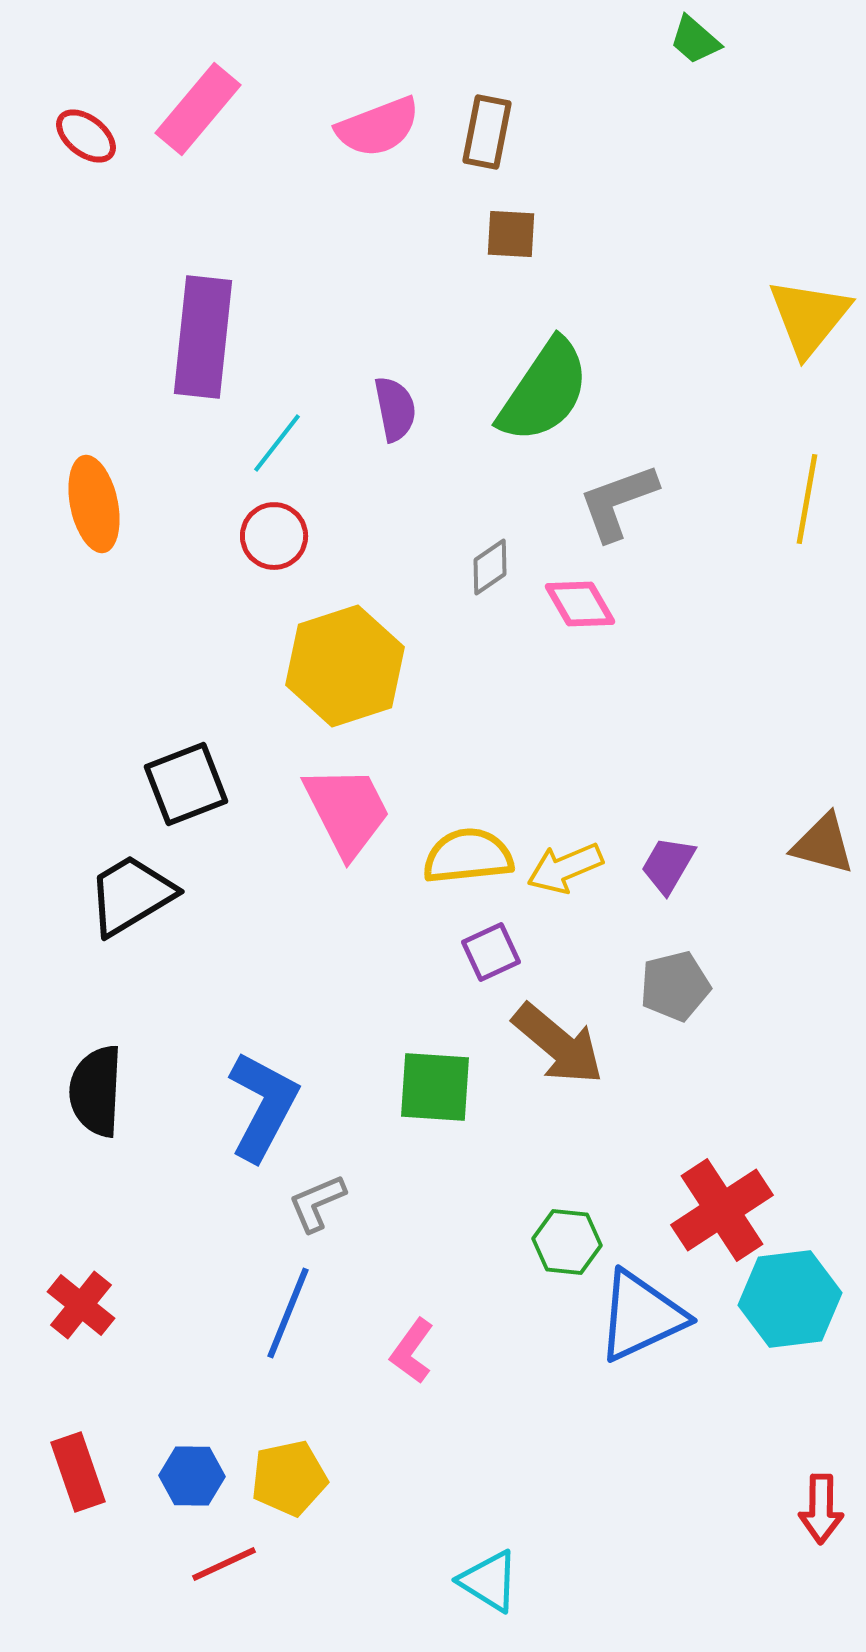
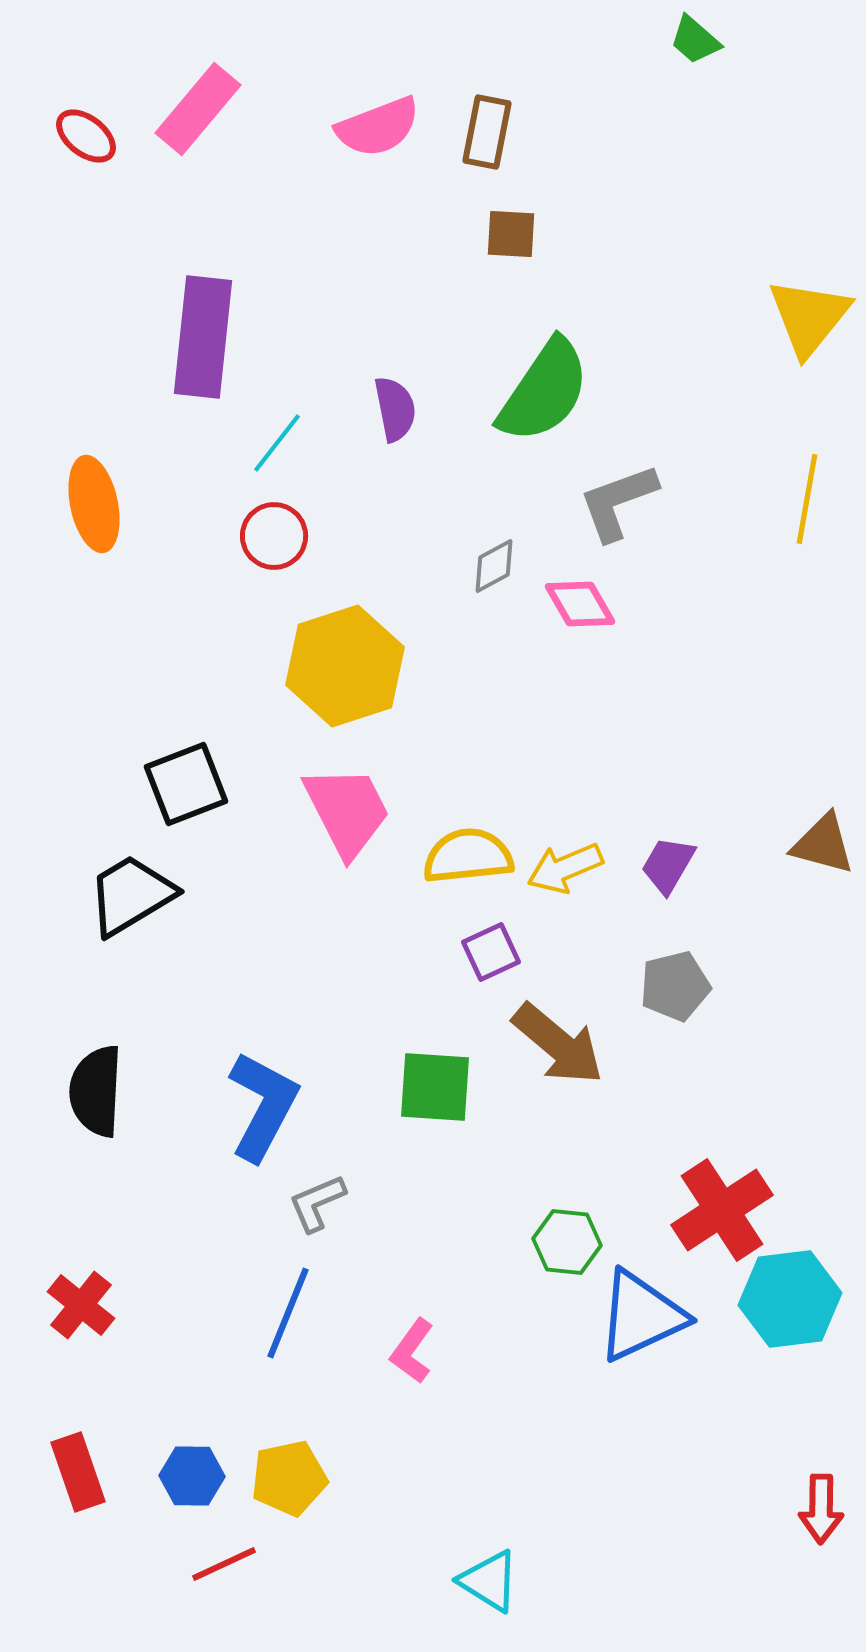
gray diamond at (490, 567): moved 4 px right, 1 px up; rotated 6 degrees clockwise
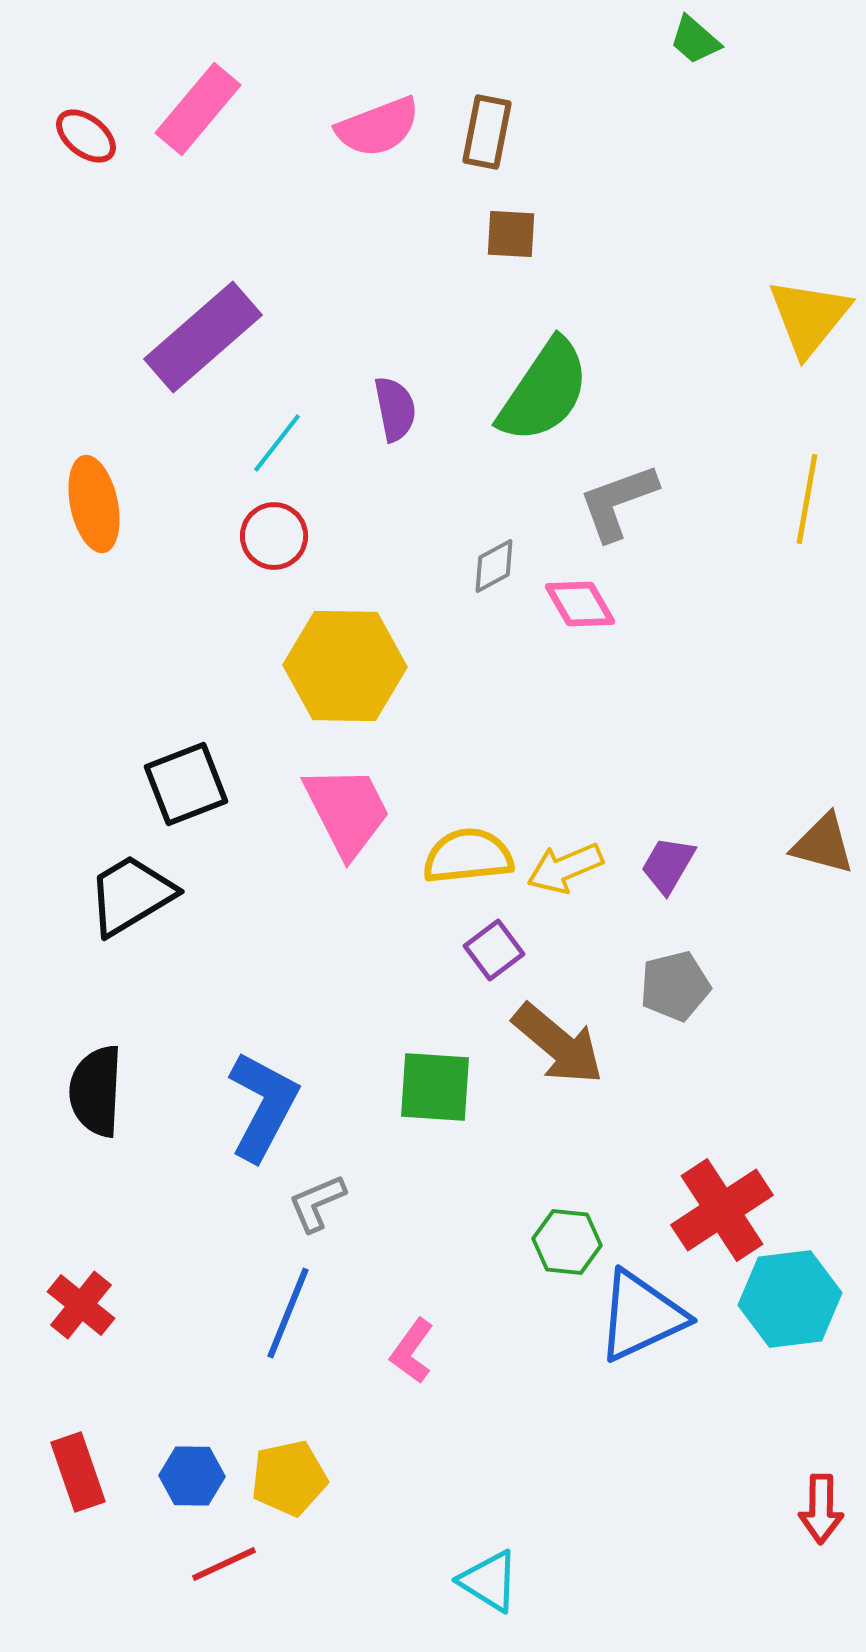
purple rectangle at (203, 337): rotated 43 degrees clockwise
yellow hexagon at (345, 666): rotated 19 degrees clockwise
purple square at (491, 952): moved 3 px right, 2 px up; rotated 12 degrees counterclockwise
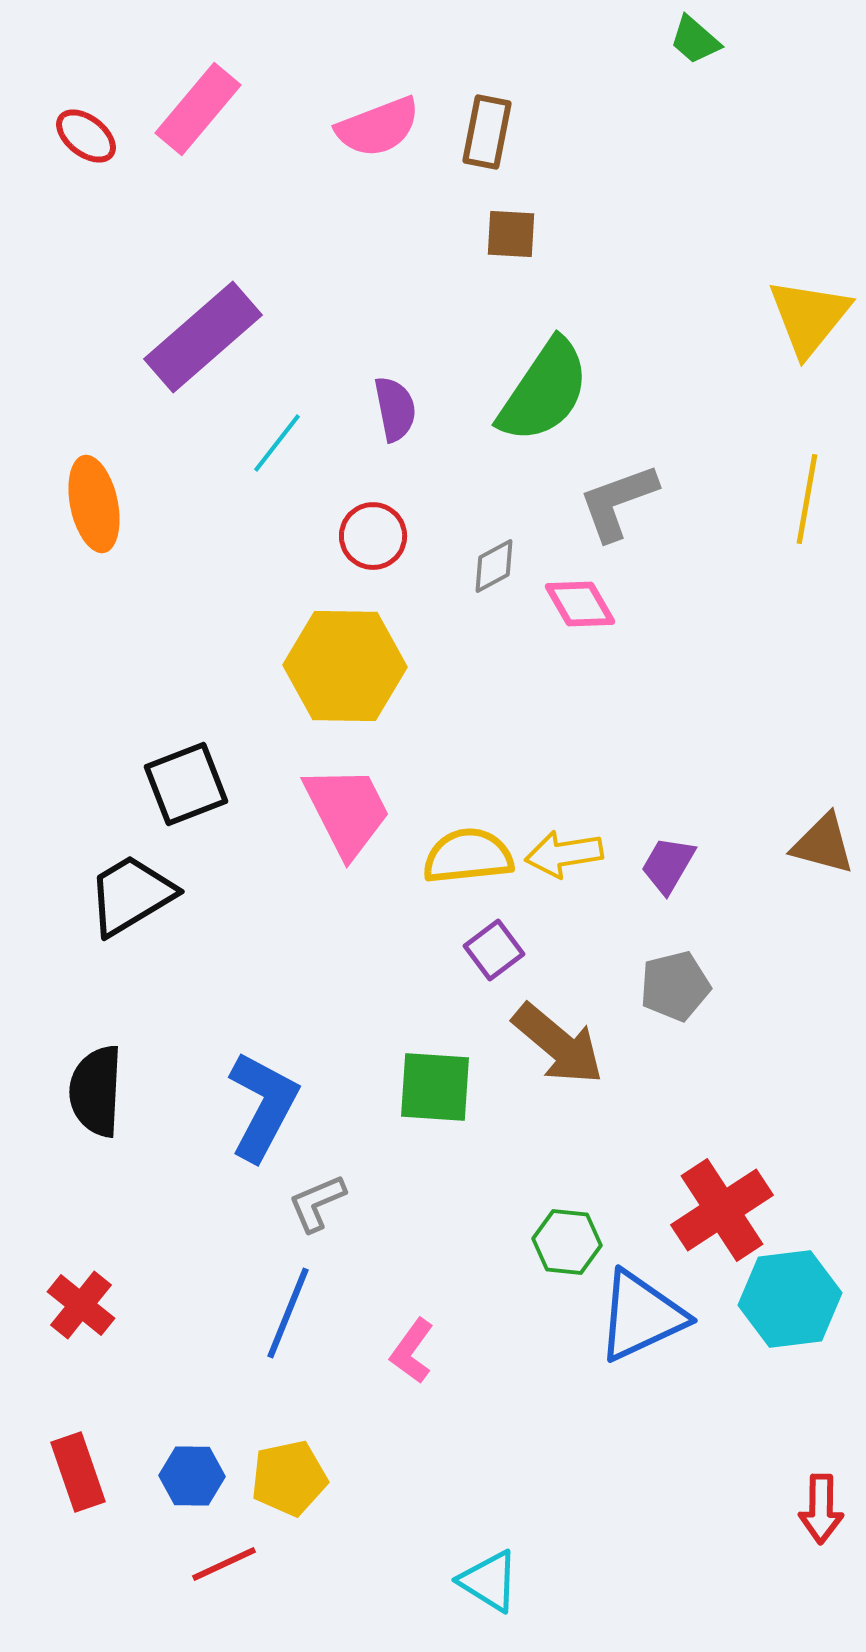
red circle at (274, 536): moved 99 px right
yellow arrow at (565, 868): moved 1 px left, 14 px up; rotated 14 degrees clockwise
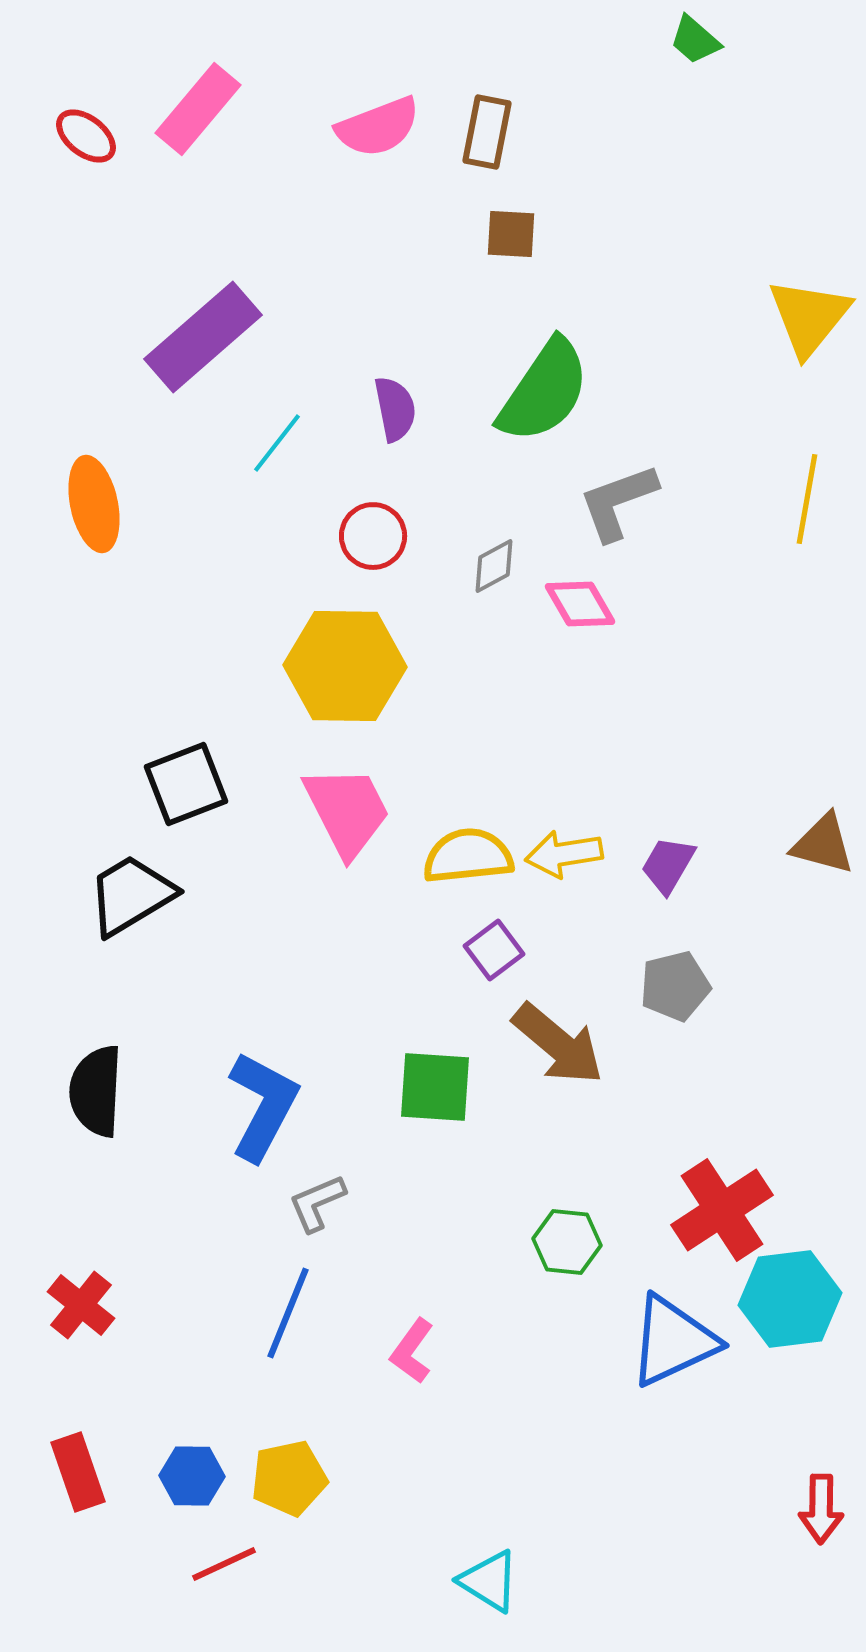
blue triangle at (641, 1316): moved 32 px right, 25 px down
